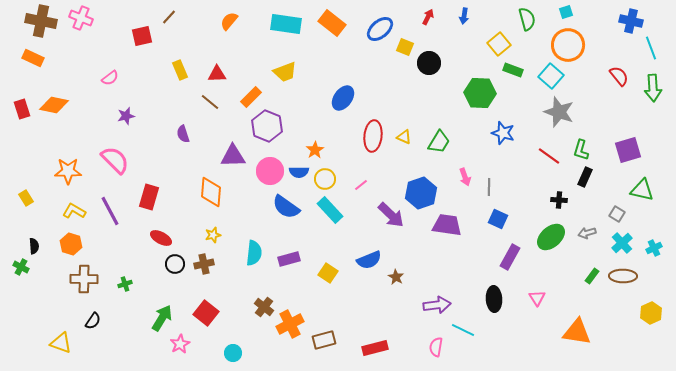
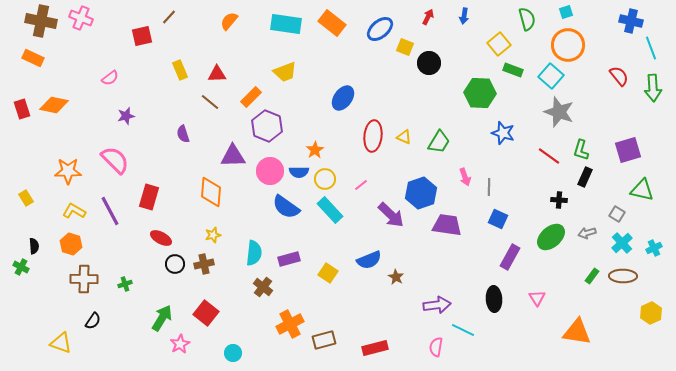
brown cross at (264, 307): moved 1 px left, 20 px up
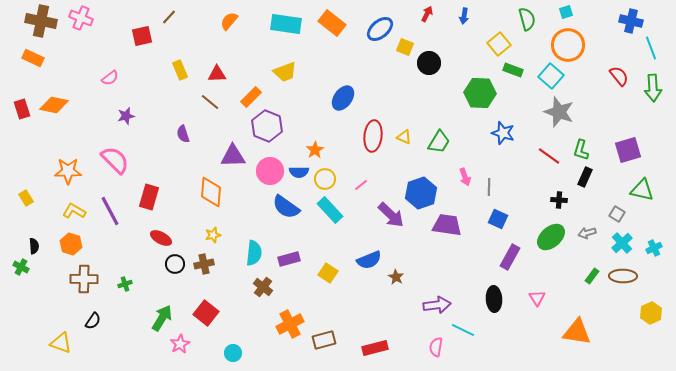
red arrow at (428, 17): moved 1 px left, 3 px up
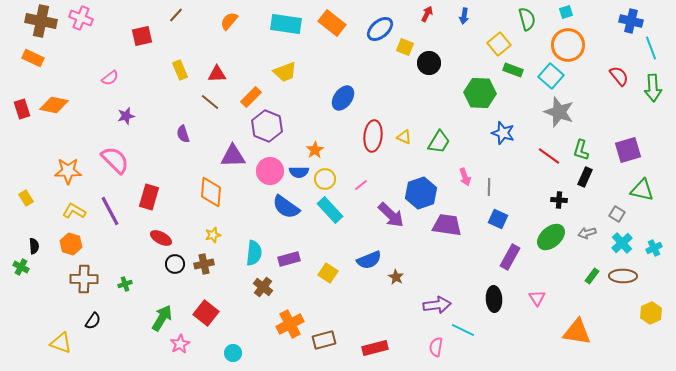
brown line at (169, 17): moved 7 px right, 2 px up
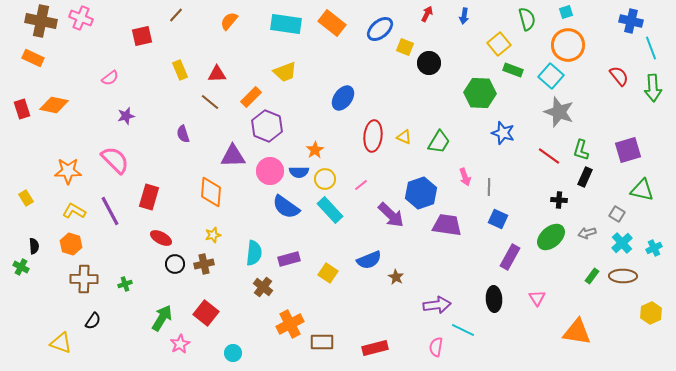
brown rectangle at (324, 340): moved 2 px left, 2 px down; rotated 15 degrees clockwise
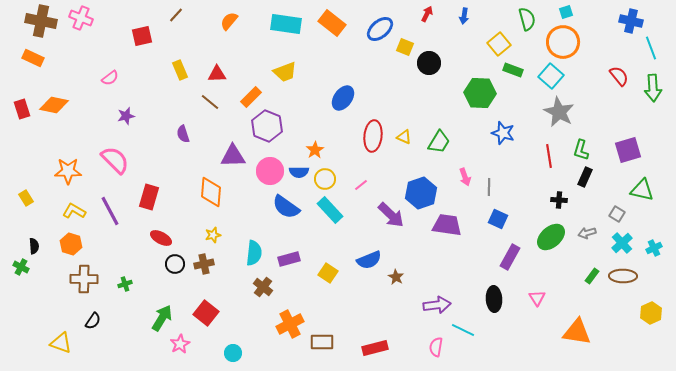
orange circle at (568, 45): moved 5 px left, 3 px up
gray star at (559, 112): rotated 8 degrees clockwise
red line at (549, 156): rotated 45 degrees clockwise
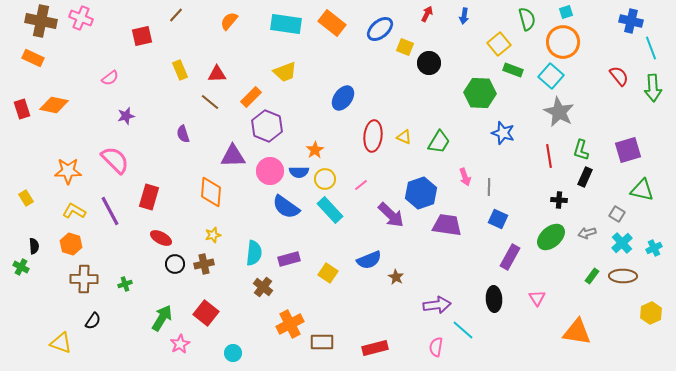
cyan line at (463, 330): rotated 15 degrees clockwise
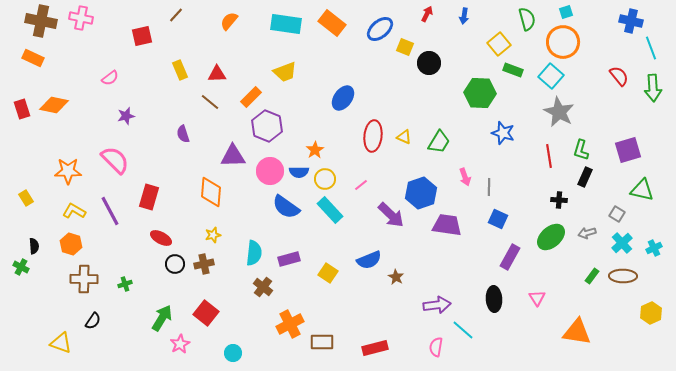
pink cross at (81, 18): rotated 10 degrees counterclockwise
